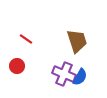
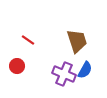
red line: moved 2 px right, 1 px down
blue semicircle: moved 5 px right, 7 px up
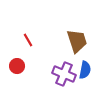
red line: rotated 24 degrees clockwise
blue semicircle: rotated 18 degrees counterclockwise
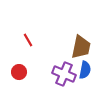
brown trapezoid: moved 4 px right, 6 px down; rotated 30 degrees clockwise
red circle: moved 2 px right, 6 px down
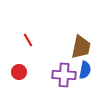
purple cross: moved 1 px down; rotated 20 degrees counterclockwise
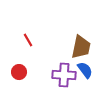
blue semicircle: rotated 48 degrees counterclockwise
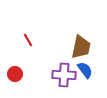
red circle: moved 4 px left, 2 px down
